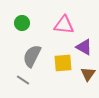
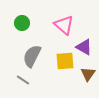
pink triangle: rotated 35 degrees clockwise
yellow square: moved 2 px right, 2 px up
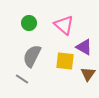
green circle: moved 7 px right
yellow square: rotated 12 degrees clockwise
gray line: moved 1 px left, 1 px up
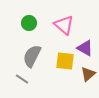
purple triangle: moved 1 px right, 1 px down
brown triangle: rotated 14 degrees clockwise
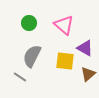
gray line: moved 2 px left, 2 px up
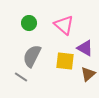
gray line: moved 1 px right
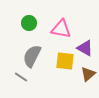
pink triangle: moved 3 px left, 4 px down; rotated 30 degrees counterclockwise
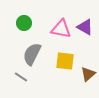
green circle: moved 5 px left
purple triangle: moved 21 px up
gray semicircle: moved 2 px up
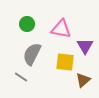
green circle: moved 3 px right, 1 px down
purple triangle: moved 19 px down; rotated 30 degrees clockwise
yellow square: moved 1 px down
brown triangle: moved 5 px left, 6 px down
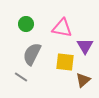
green circle: moved 1 px left
pink triangle: moved 1 px right, 1 px up
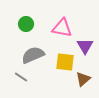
gray semicircle: moved 1 px right, 1 px down; rotated 40 degrees clockwise
brown triangle: moved 1 px up
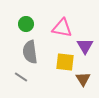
gray semicircle: moved 3 px left, 3 px up; rotated 75 degrees counterclockwise
brown triangle: rotated 21 degrees counterclockwise
